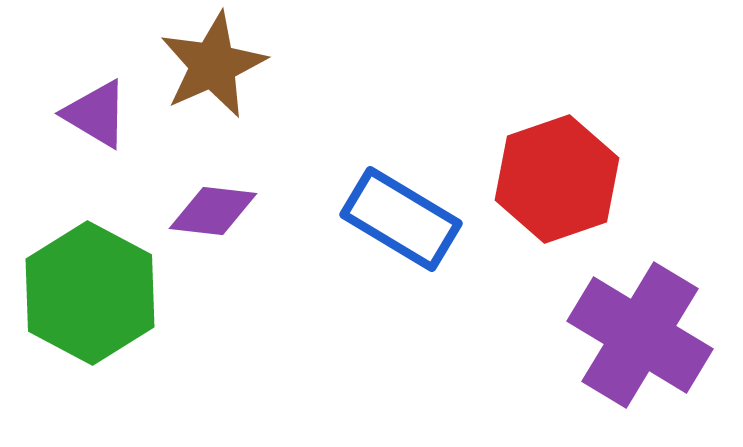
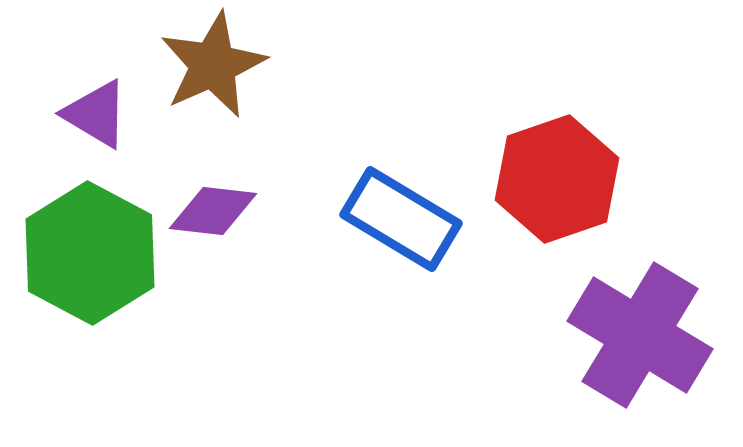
green hexagon: moved 40 px up
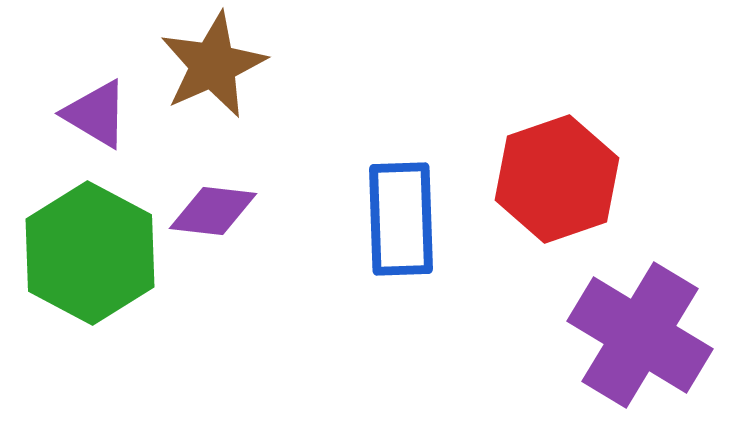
blue rectangle: rotated 57 degrees clockwise
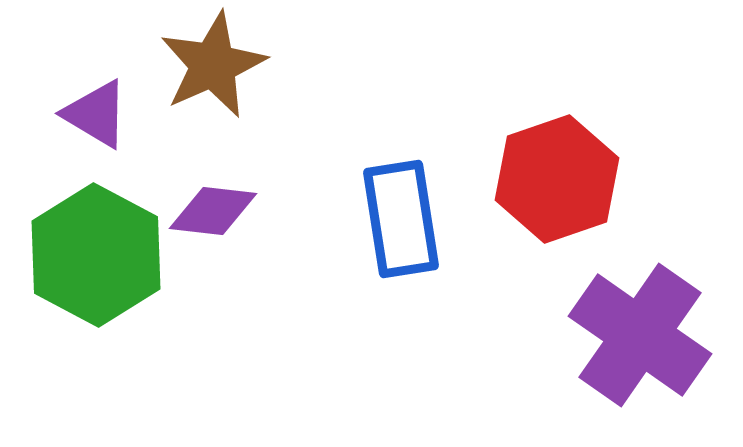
blue rectangle: rotated 7 degrees counterclockwise
green hexagon: moved 6 px right, 2 px down
purple cross: rotated 4 degrees clockwise
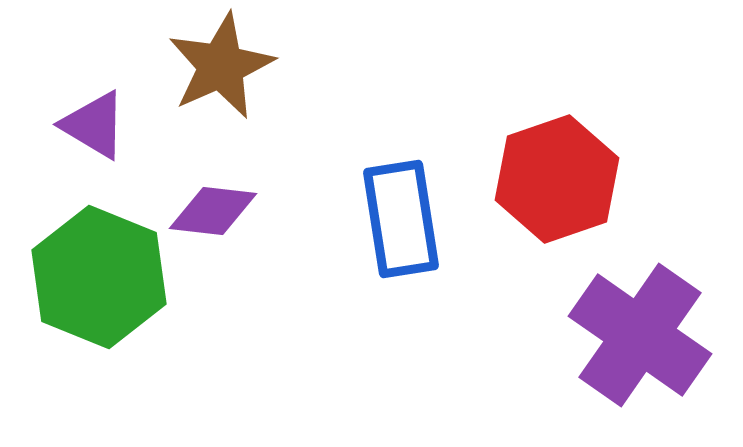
brown star: moved 8 px right, 1 px down
purple triangle: moved 2 px left, 11 px down
green hexagon: moved 3 px right, 22 px down; rotated 6 degrees counterclockwise
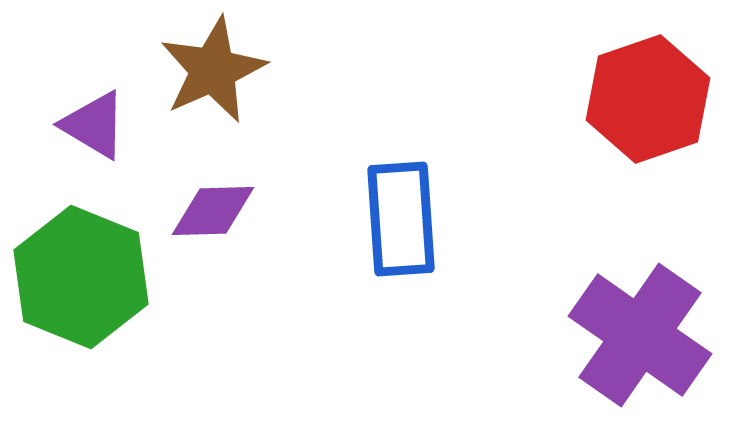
brown star: moved 8 px left, 4 px down
red hexagon: moved 91 px right, 80 px up
purple diamond: rotated 8 degrees counterclockwise
blue rectangle: rotated 5 degrees clockwise
green hexagon: moved 18 px left
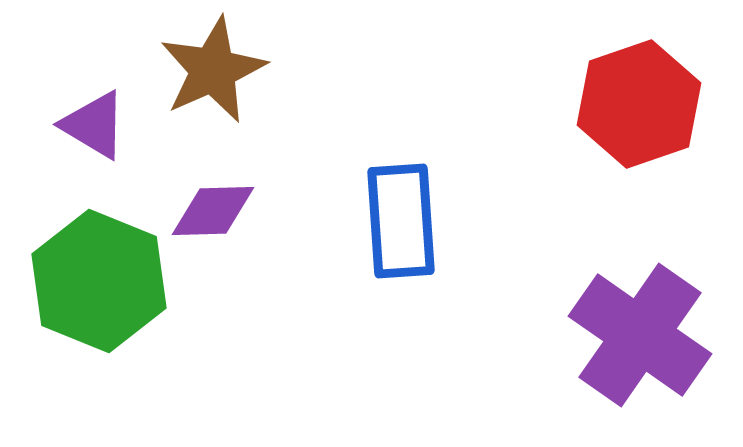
red hexagon: moved 9 px left, 5 px down
blue rectangle: moved 2 px down
green hexagon: moved 18 px right, 4 px down
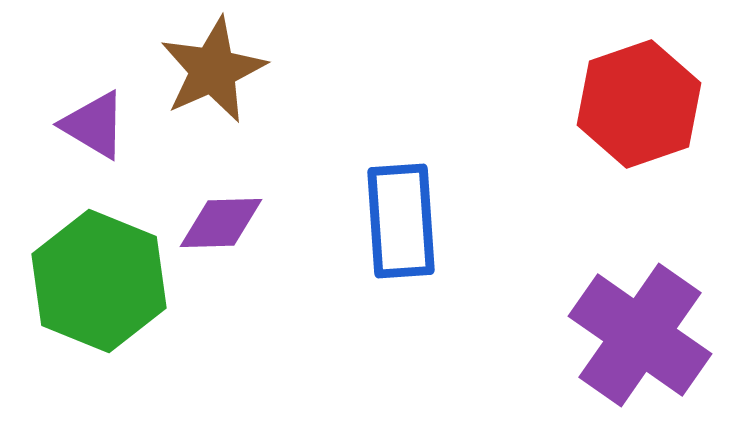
purple diamond: moved 8 px right, 12 px down
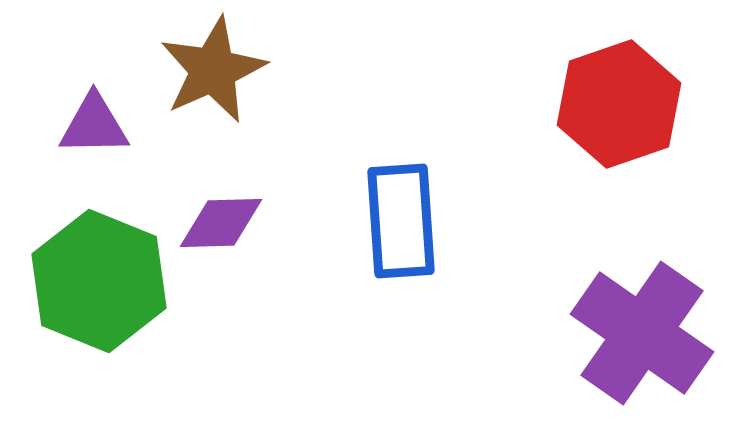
red hexagon: moved 20 px left
purple triangle: rotated 32 degrees counterclockwise
purple cross: moved 2 px right, 2 px up
